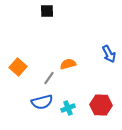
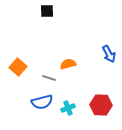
gray line: rotated 72 degrees clockwise
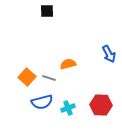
orange square: moved 9 px right, 10 px down
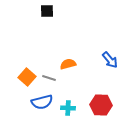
blue arrow: moved 1 px right, 6 px down; rotated 12 degrees counterclockwise
cyan cross: rotated 24 degrees clockwise
